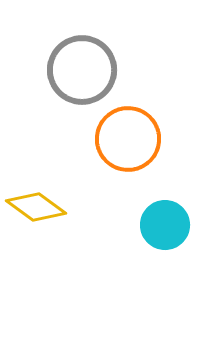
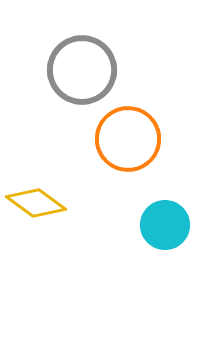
yellow diamond: moved 4 px up
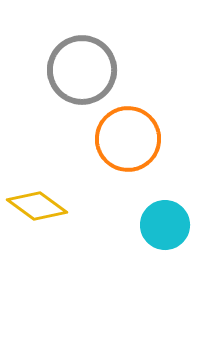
yellow diamond: moved 1 px right, 3 px down
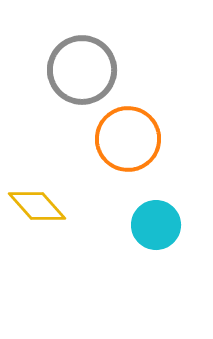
yellow diamond: rotated 12 degrees clockwise
cyan circle: moved 9 px left
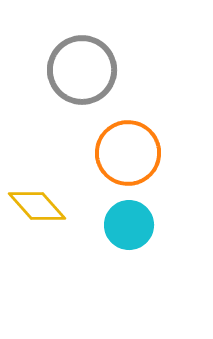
orange circle: moved 14 px down
cyan circle: moved 27 px left
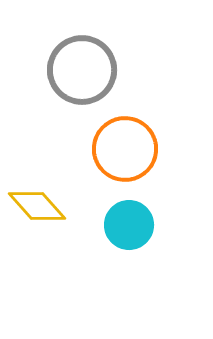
orange circle: moved 3 px left, 4 px up
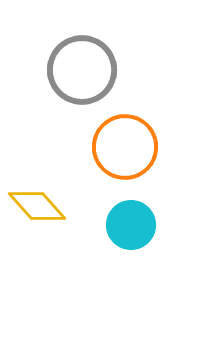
orange circle: moved 2 px up
cyan circle: moved 2 px right
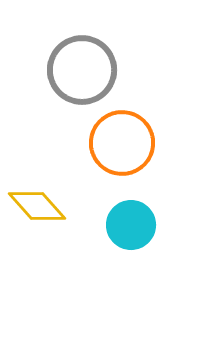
orange circle: moved 3 px left, 4 px up
